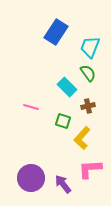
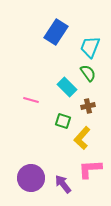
pink line: moved 7 px up
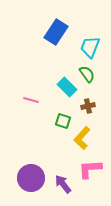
green semicircle: moved 1 px left, 1 px down
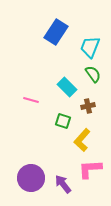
green semicircle: moved 6 px right
yellow L-shape: moved 2 px down
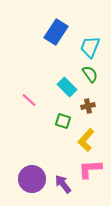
green semicircle: moved 3 px left
pink line: moved 2 px left; rotated 28 degrees clockwise
yellow L-shape: moved 4 px right
purple circle: moved 1 px right, 1 px down
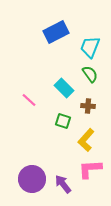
blue rectangle: rotated 30 degrees clockwise
cyan rectangle: moved 3 px left, 1 px down
brown cross: rotated 16 degrees clockwise
